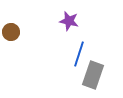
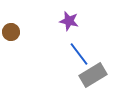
blue line: rotated 55 degrees counterclockwise
gray rectangle: rotated 40 degrees clockwise
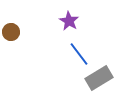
purple star: rotated 18 degrees clockwise
gray rectangle: moved 6 px right, 3 px down
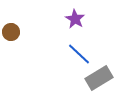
purple star: moved 6 px right, 2 px up
blue line: rotated 10 degrees counterclockwise
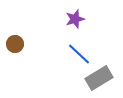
purple star: rotated 24 degrees clockwise
brown circle: moved 4 px right, 12 px down
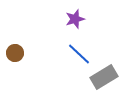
brown circle: moved 9 px down
gray rectangle: moved 5 px right, 1 px up
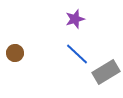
blue line: moved 2 px left
gray rectangle: moved 2 px right, 5 px up
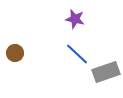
purple star: rotated 30 degrees clockwise
gray rectangle: rotated 12 degrees clockwise
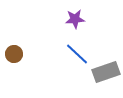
purple star: rotated 18 degrees counterclockwise
brown circle: moved 1 px left, 1 px down
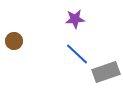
brown circle: moved 13 px up
